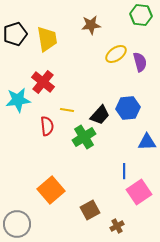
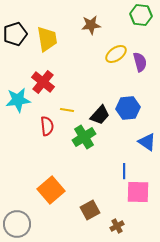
blue triangle: rotated 36 degrees clockwise
pink square: moved 1 px left; rotated 35 degrees clockwise
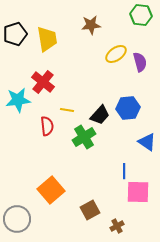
gray circle: moved 5 px up
